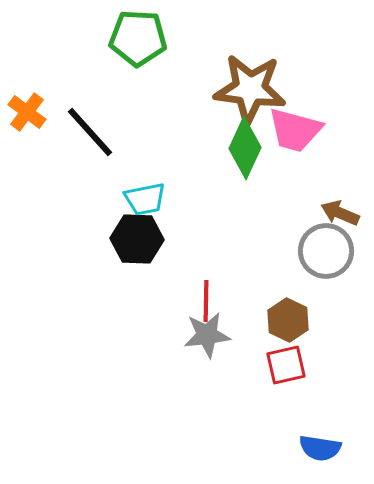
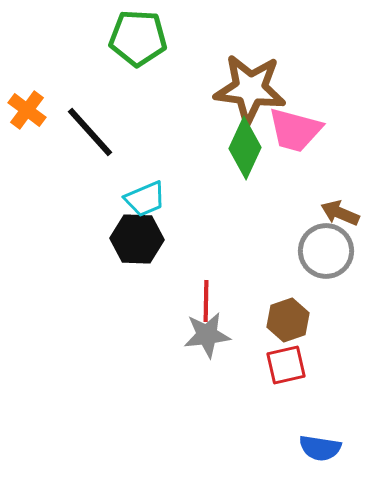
orange cross: moved 2 px up
cyan trapezoid: rotated 12 degrees counterclockwise
brown hexagon: rotated 15 degrees clockwise
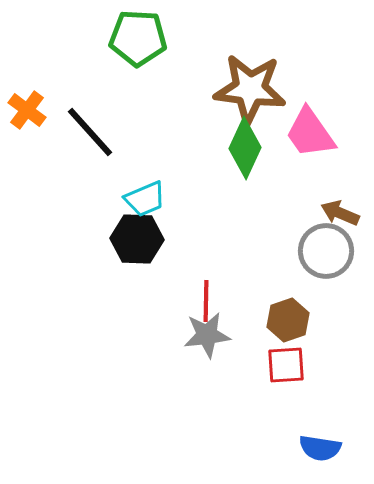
pink trapezoid: moved 15 px right, 3 px down; rotated 40 degrees clockwise
red square: rotated 9 degrees clockwise
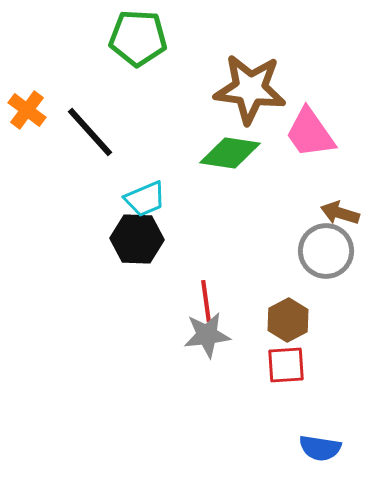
green diamond: moved 15 px left, 5 px down; rotated 74 degrees clockwise
brown arrow: rotated 6 degrees counterclockwise
red line: rotated 9 degrees counterclockwise
brown hexagon: rotated 9 degrees counterclockwise
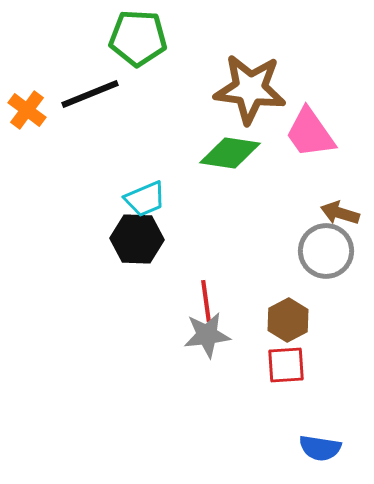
black line: moved 38 px up; rotated 70 degrees counterclockwise
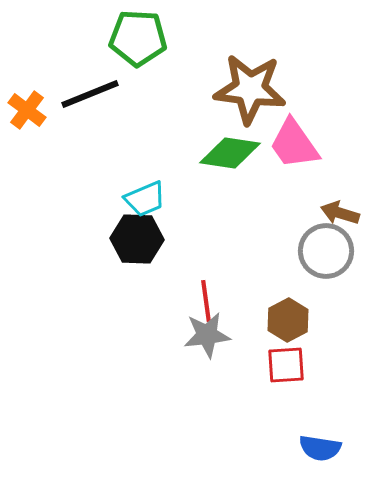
pink trapezoid: moved 16 px left, 11 px down
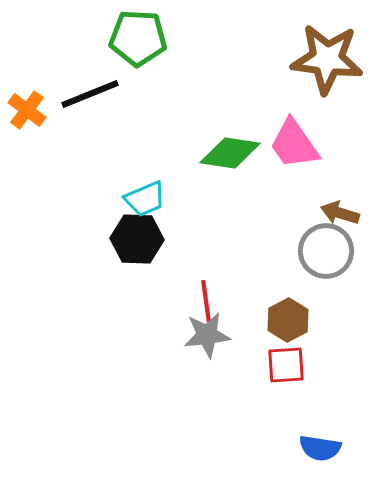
brown star: moved 77 px right, 30 px up
